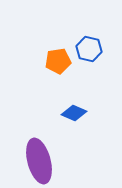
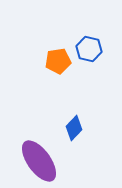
blue diamond: moved 15 px down; rotated 70 degrees counterclockwise
purple ellipse: rotated 21 degrees counterclockwise
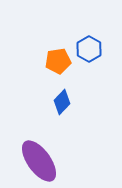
blue hexagon: rotated 15 degrees clockwise
blue diamond: moved 12 px left, 26 px up
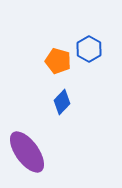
orange pentagon: rotated 25 degrees clockwise
purple ellipse: moved 12 px left, 9 px up
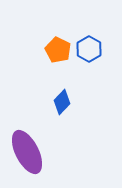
orange pentagon: moved 11 px up; rotated 10 degrees clockwise
purple ellipse: rotated 9 degrees clockwise
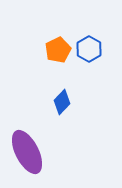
orange pentagon: rotated 20 degrees clockwise
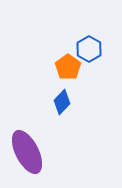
orange pentagon: moved 10 px right, 17 px down; rotated 10 degrees counterclockwise
